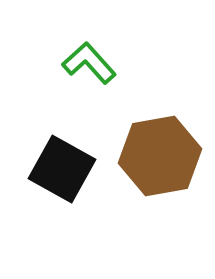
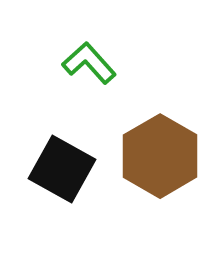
brown hexagon: rotated 20 degrees counterclockwise
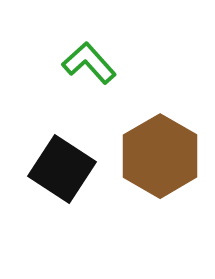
black square: rotated 4 degrees clockwise
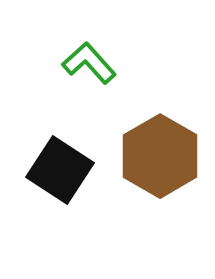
black square: moved 2 px left, 1 px down
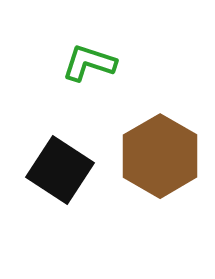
green L-shape: rotated 30 degrees counterclockwise
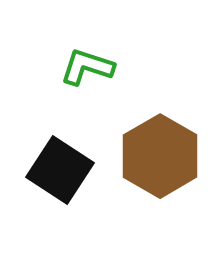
green L-shape: moved 2 px left, 4 px down
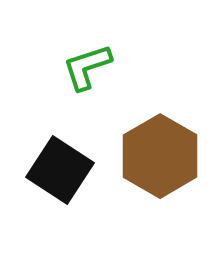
green L-shape: rotated 36 degrees counterclockwise
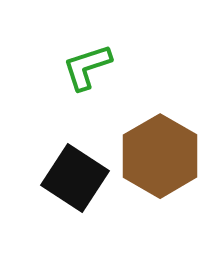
black square: moved 15 px right, 8 px down
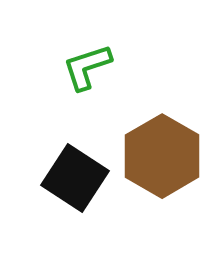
brown hexagon: moved 2 px right
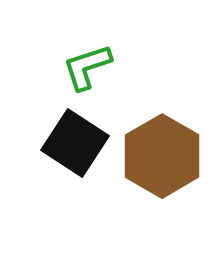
black square: moved 35 px up
